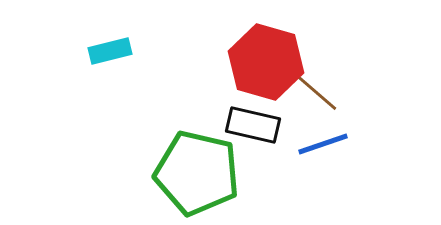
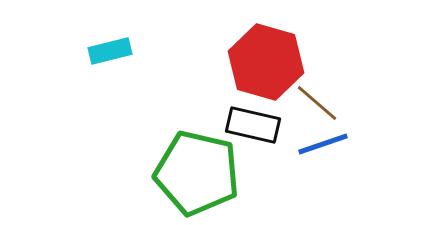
brown line: moved 10 px down
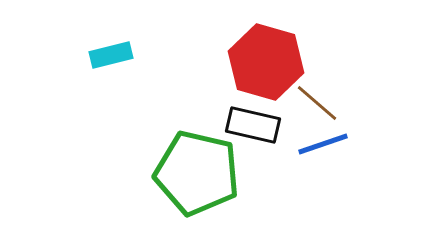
cyan rectangle: moved 1 px right, 4 px down
